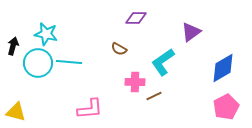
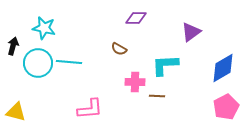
cyan star: moved 2 px left, 6 px up
cyan L-shape: moved 2 px right, 3 px down; rotated 32 degrees clockwise
brown line: moved 3 px right; rotated 28 degrees clockwise
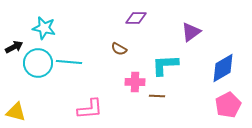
black arrow: moved 1 px right, 1 px down; rotated 48 degrees clockwise
pink pentagon: moved 2 px right, 2 px up
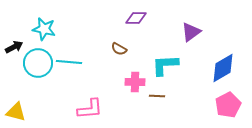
cyan star: moved 1 px down
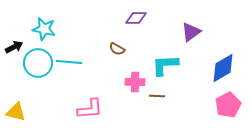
brown semicircle: moved 2 px left
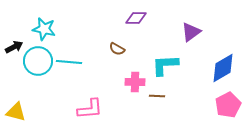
cyan circle: moved 2 px up
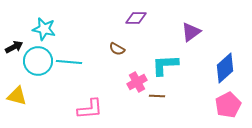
blue diamond: moved 2 px right; rotated 12 degrees counterclockwise
pink cross: moved 2 px right; rotated 30 degrees counterclockwise
yellow triangle: moved 1 px right, 16 px up
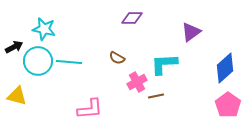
purple diamond: moved 4 px left
brown semicircle: moved 9 px down
cyan L-shape: moved 1 px left, 1 px up
brown line: moved 1 px left; rotated 14 degrees counterclockwise
pink pentagon: rotated 10 degrees counterclockwise
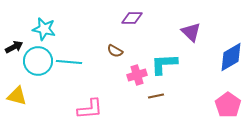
purple triangle: rotated 40 degrees counterclockwise
brown semicircle: moved 2 px left, 7 px up
blue diamond: moved 6 px right, 11 px up; rotated 12 degrees clockwise
pink cross: moved 7 px up; rotated 12 degrees clockwise
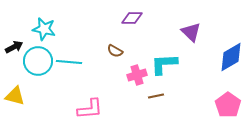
yellow triangle: moved 2 px left
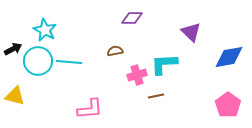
cyan star: moved 1 px right, 1 px down; rotated 15 degrees clockwise
black arrow: moved 1 px left, 2 px down
brown semicircle: rotated 140 degrees clockwise
blue diamond: moved 2 px left; rotated 20 degrees clockwise
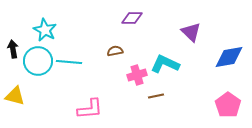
black arrow: rotated 72 degrees counterclockwise
cyan L-shape: moved 1 px right; rotated 28 degrees clockwise
